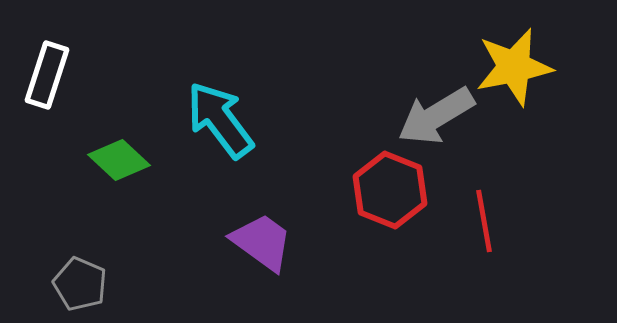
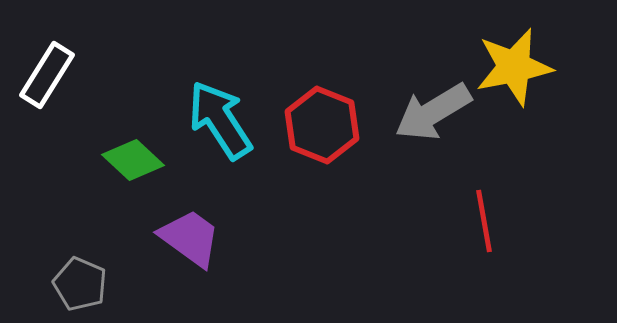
white rectangle: rotated 14 degrees clockwise
gray arrow: moved 3 px left, 4 px up
cyan arrow: rotated 4 degrees clockwise
green diamond: moved 14 px right
red hexagon: moved 68 px left, 65 px up
purple trapezoid: moved 72 px left, 4 px up
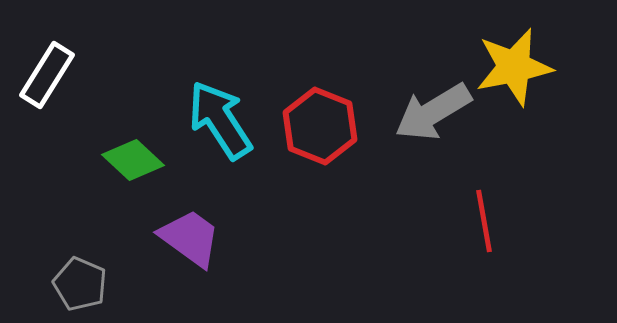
red hexagon: moved 2 px left, 1 px down
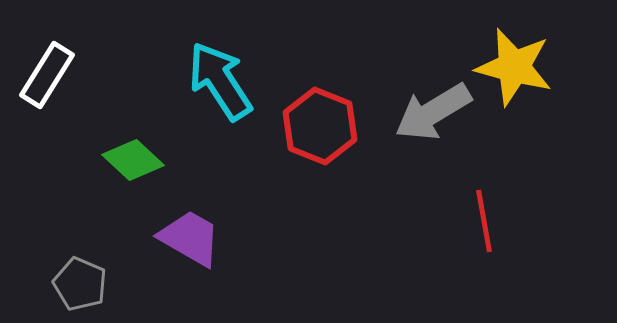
yellow star: rotated 26 degrees clockwise
cyan arrow: moved 39 px up
purple trapezoid: rotated 6 degrees counterclockwise
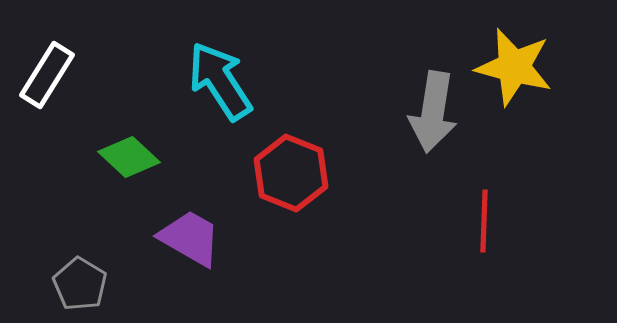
gray arrow: rotated 50 degrees counterclockwise
red hexagon: moved 29 px left, 47 px down
green diamond: moved 4 px left, 3 px up
red line: rotated 12 degrees clockwise
gray pentagon: rotated 8 degrees clockwise
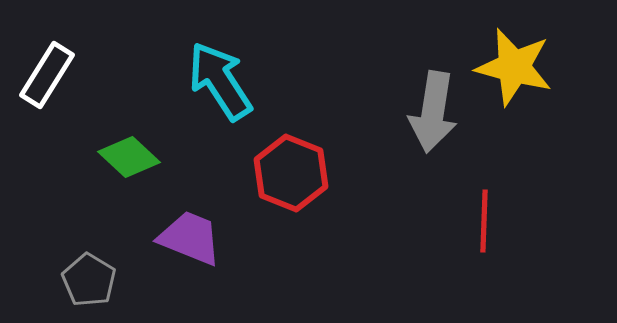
purple trapezoid: rotated 8 degrees counterclockwise
gray pentagon: moved 9 px right, 4 px up
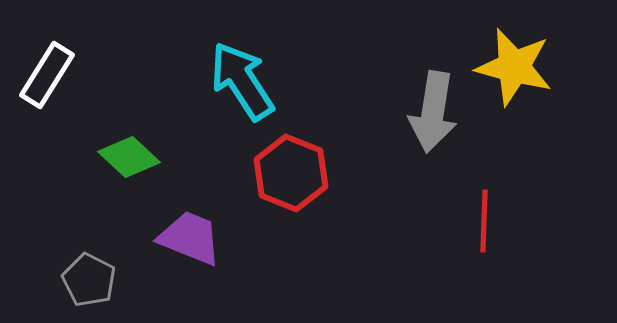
cyan arrow: moved 22 px right
gray pentagon: rotated 4 degrees counterclockwise
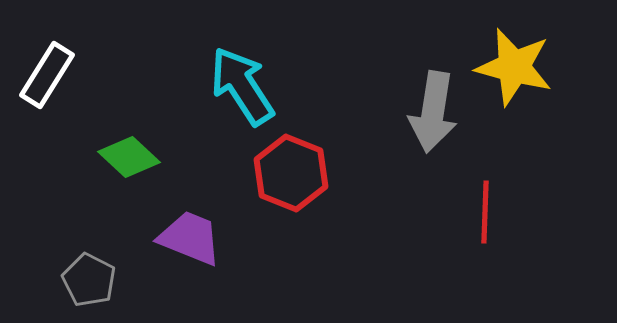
cyan arrow: moved 5 px down
red line: moved 1 px right, 9 px up
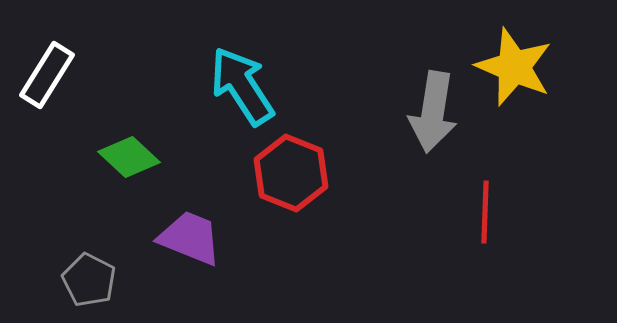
yellow star: rotated 8 degrees clockwise
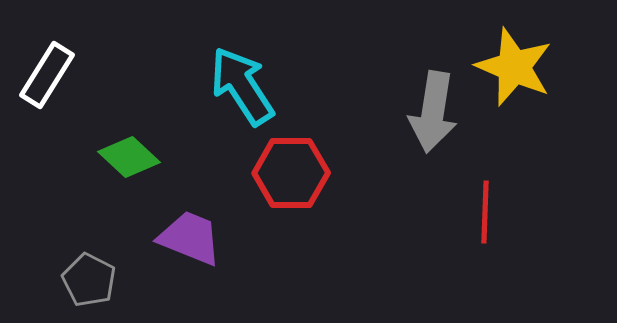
red hexagon: rotated 22 degrees counterclockwise
